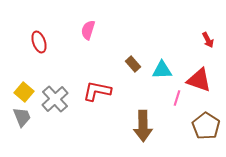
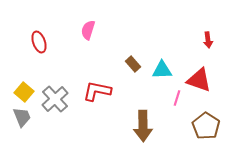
red arrow: rotated 21 degrees clockwise
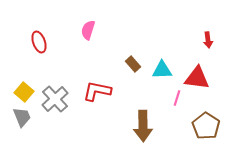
red triangle: moved 2 px left, 2 px up; rotated 12 degrees counterclockwise
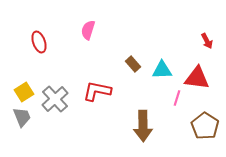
red arrow: moved 1 px left, 1 px down; rotated 21 degrees counterclockwise
yellow square: rotated 18 degrees clockwise
brown pentagon: moved 1 px left
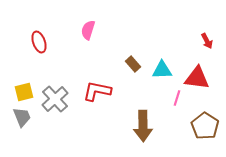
yellow square: rotated 18 degrees clockwise
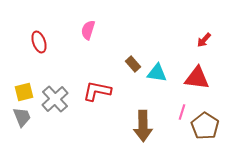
red arrow: moved 3 px left, 1 px up; rotated 70 degrees clockwise
cyan triangle: moved 5 px left, 3 px down; rotated 10 degrees clockwise
pink line: moved 5 px right, 14 px down
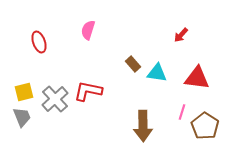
red arrow: moved 23 px left, 5 px up
red L-shape: moved 9 px left
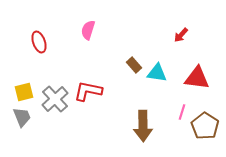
brown rectangle: moved 1 px right, 1 px down
